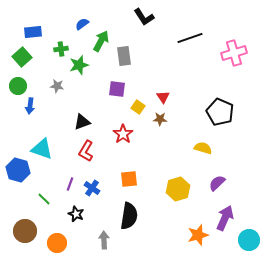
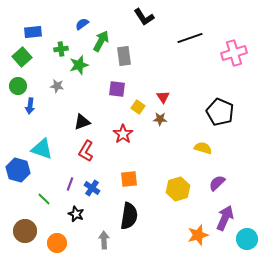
cyan circle: moved 2 px left, 1 px up
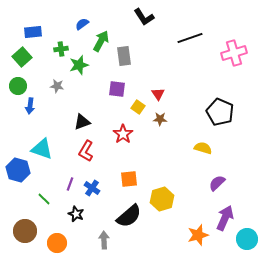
red triangle: moved 5 px left, 3 px up
yellow hexagon: moved 16 px left, 10 px down
black semicircle: rotated 40 degrees clockwise
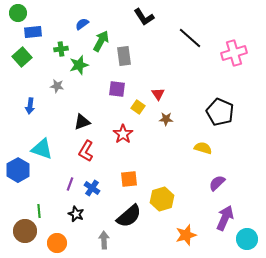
black line: rotated 60 degrees clockwise
green circle: moved 73 px up
brown star: moved 6 px right
blue hexagon: rotated 15 degrees clockwise
green line: moved 5 px left, 12 px down; rotated 40 degrees clockwise
orange star: moved 12 px left
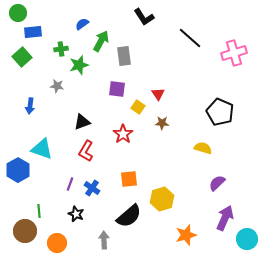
brown star: moved 4 px left, 4 px down
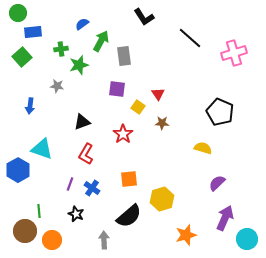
red L-shape: moved 3 px down
orange circle: moved 5 px left, 3 px up
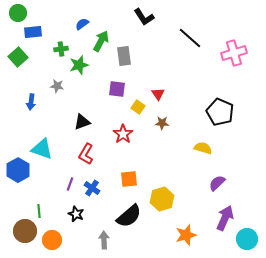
green square: moved 4 px left
blue arrow: moved 1 px right, 4 px up
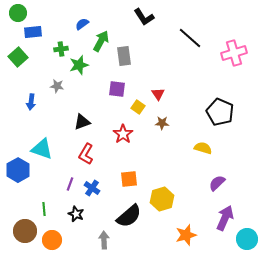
green line: moved 5 px right, 2 px up
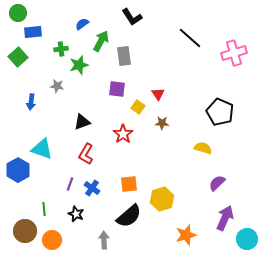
black L-shape: moved 12 px left
orange square: moved 5 px down
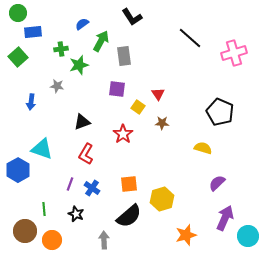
cyan circle: moved 1 px right, 3 px up
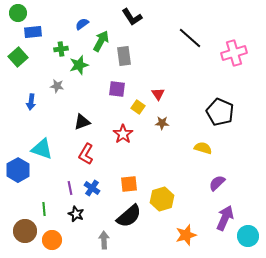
purple line: moved 4 px down; rotated 32 degrees counterclockwise
